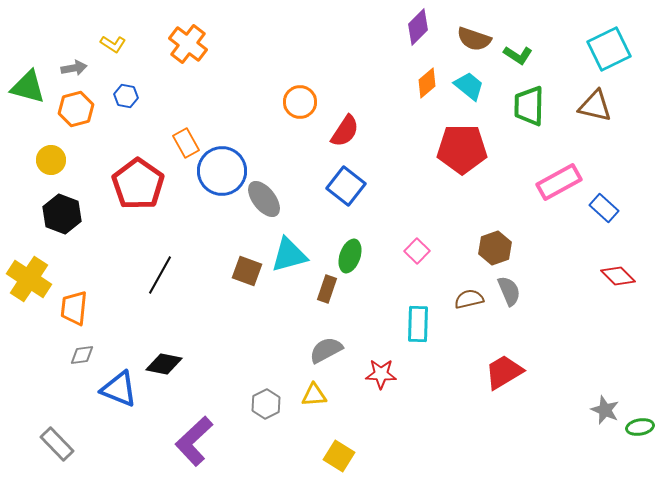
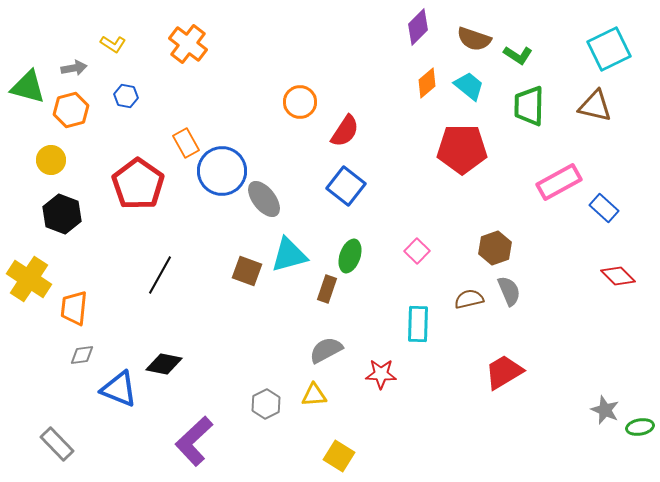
orange hexagon at (76, 109): moved 5 px left, 1 px down
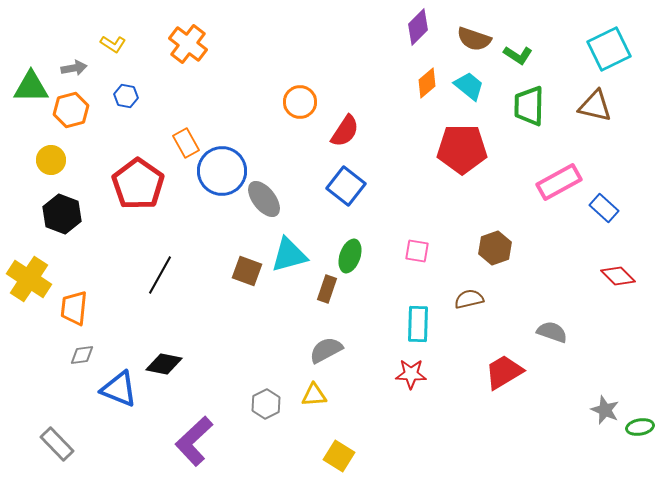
green triangle at (28, 87): moved 3 px right; rotated 15 degrees counterclockwise
pink square at (417, 251): rotated 35 degrees counterclockwise
gray semicircle at (509, 291): moved 43 px right, 41 px down; rotated 48 degrees counterclockwise
red star at (381, 374): moved 30 px right
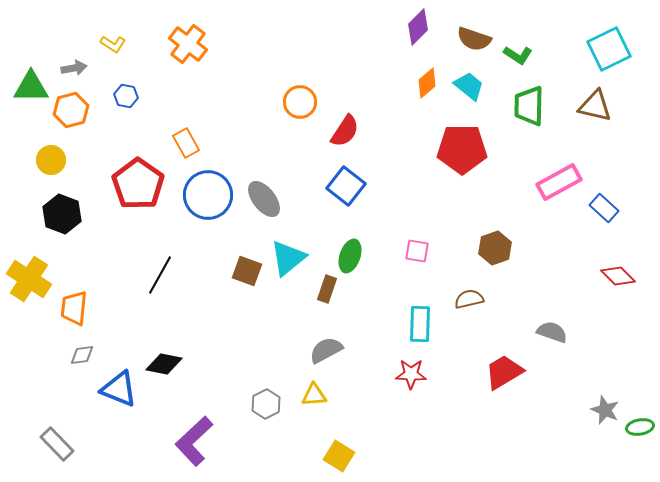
blue circle at (222, 171): moved 14 px left, 24 px down
cyan triangle at (289, 255): moved 1 px left, 3 px down; rotated 24 degrees counterclockwise
cyan rectangle at (418, 324): moved 2 px right
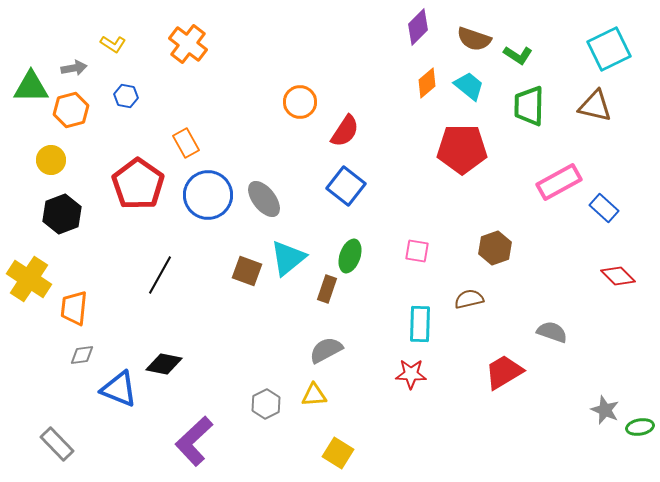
black hexagon at (62, 214): rotated 18 degrees clockwise
yellow square at (339, 456): moved 1 px left, 3 px up
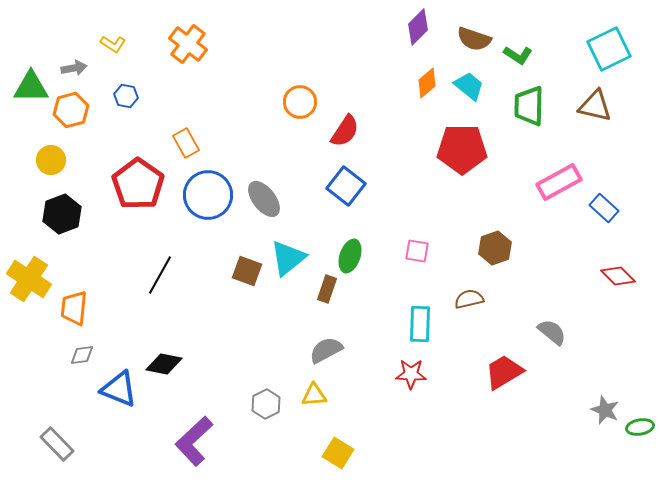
gray semicircle at (552, 332): rotated 20 degrees clockwise
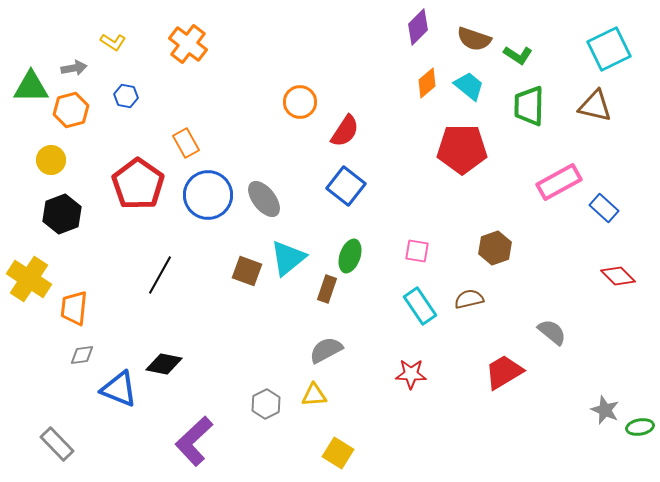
yellow L-shape at (113, 44): moved 2 px up
cyan rectangle at (420, 324): moved 18 px up; rotated 36 degrees counterclockwise
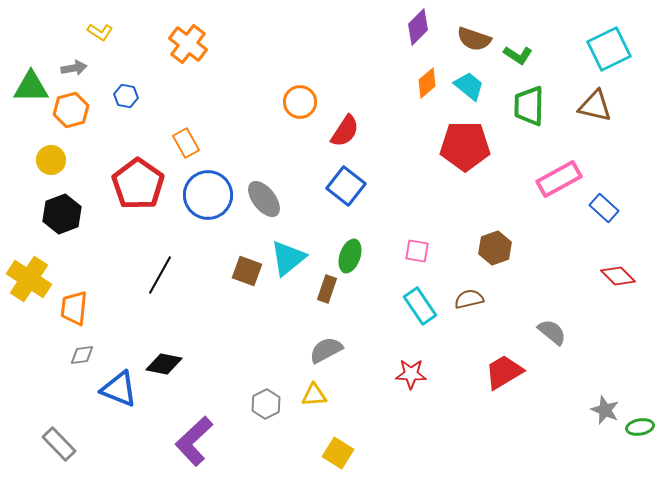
yellow L-shape at (113, 42): moved 13 px left, 10 px up
red pentagon at (462, 149): moved 3 px right, 3 px up
pink rectangle at (559, 182): moved 3 px up
gray rectangle at (57, 444): moved 2 px right
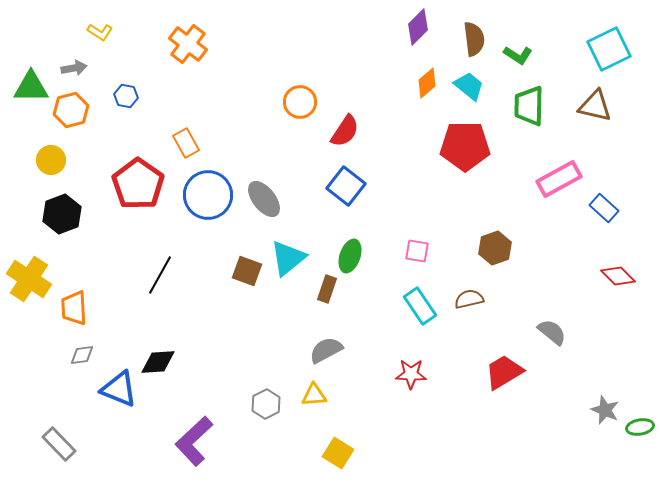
brown semicircle at (474, 39): rotated 116 degrees counterclockwise
orange trapezoid at (74, 308): rotated 9 degrees counterclockwise
black diamond at (164, 364): moved 6 px left, 2 px up; rotated 15 degrees counterclockwise
